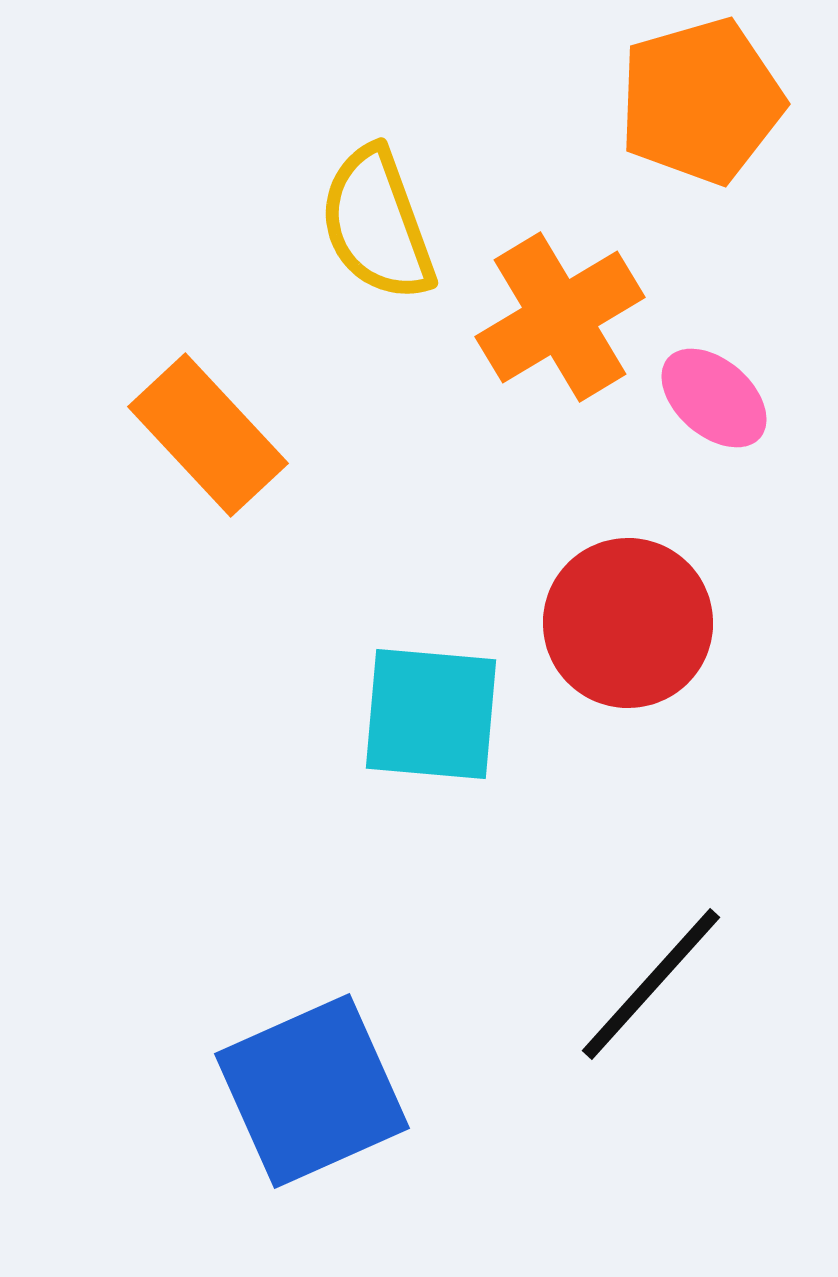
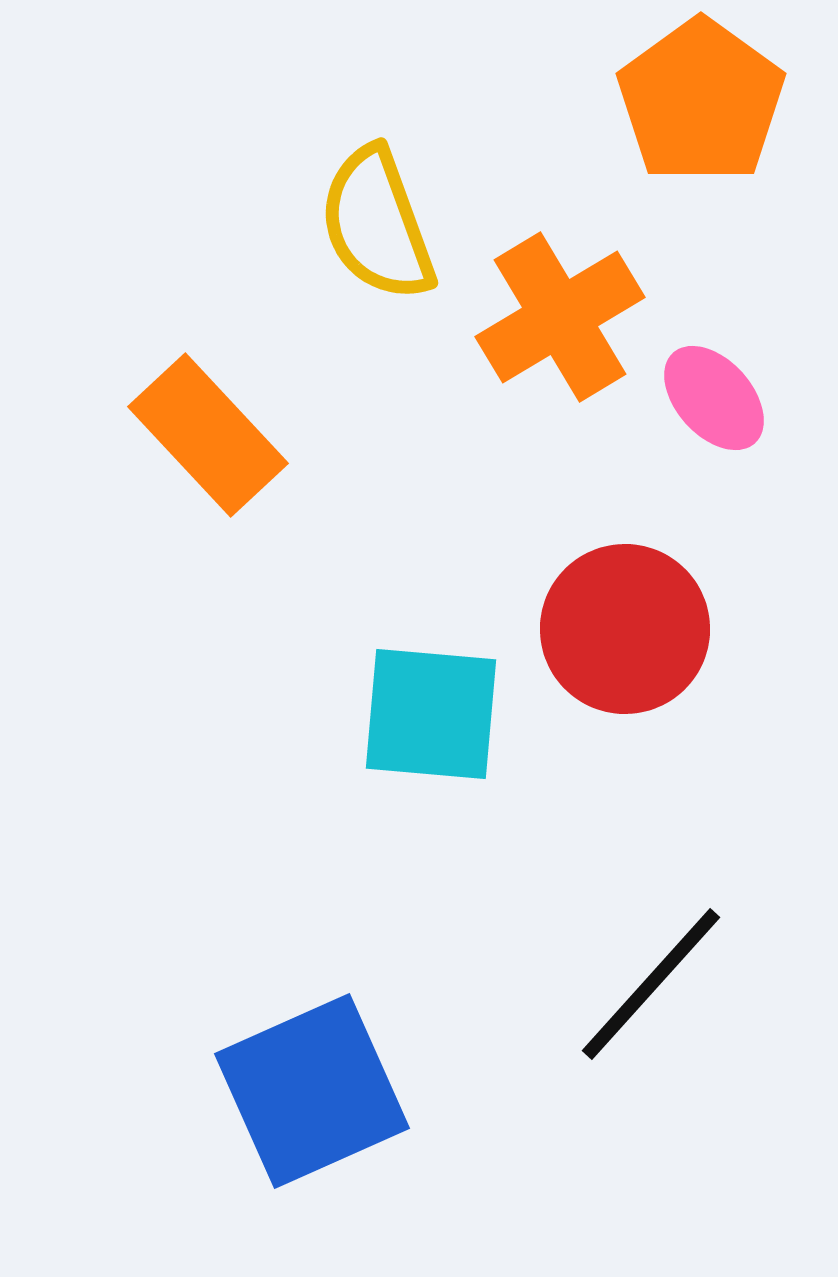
orange pentagon: rotated 20 degrees counterclockwise
pink ellipse: rotated 7 degrees clockwise
red circle: moved 3 px left, 6 px down
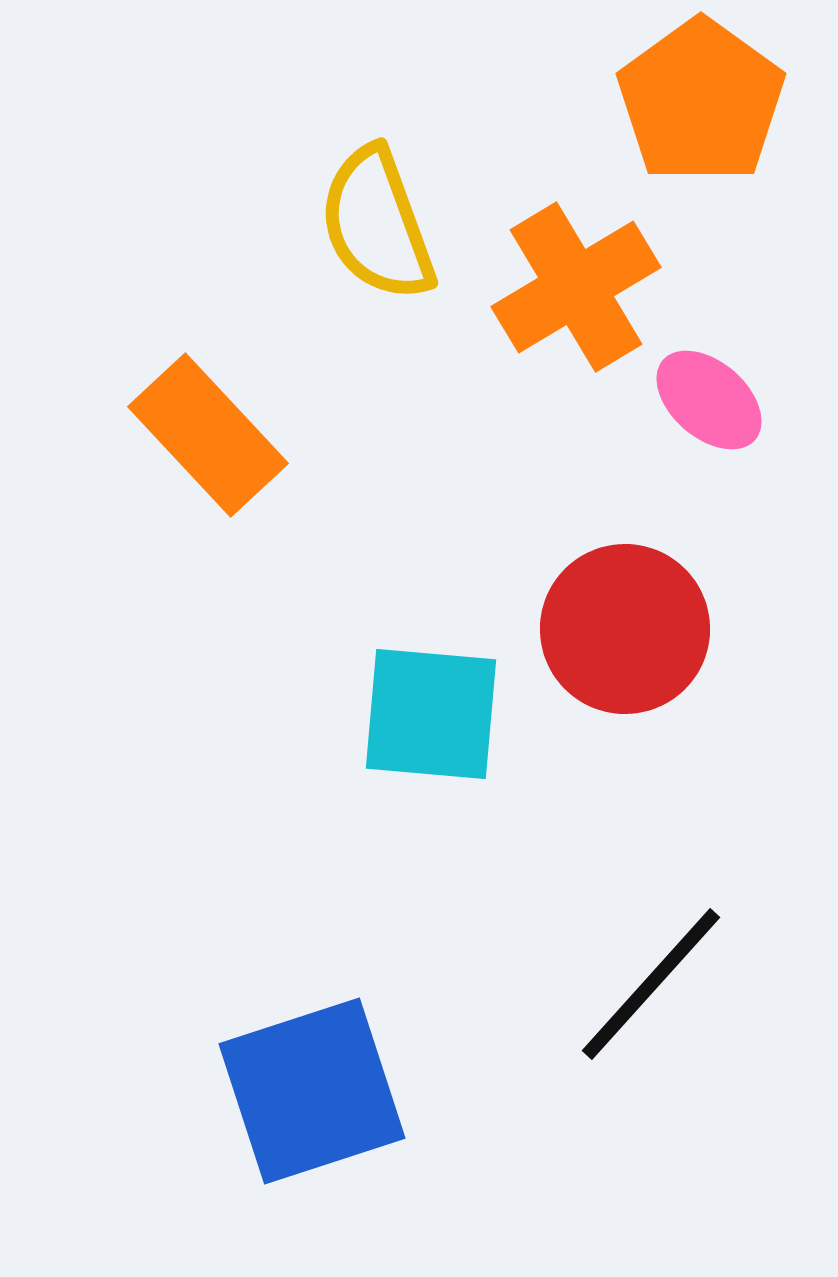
orange cross: moved 16 px right, 30 px up
pink ellipse: moved 5 px left, 2 px down; rotated 7 degrees counterclockwise
blue square: rotated 6 degrees clockwise
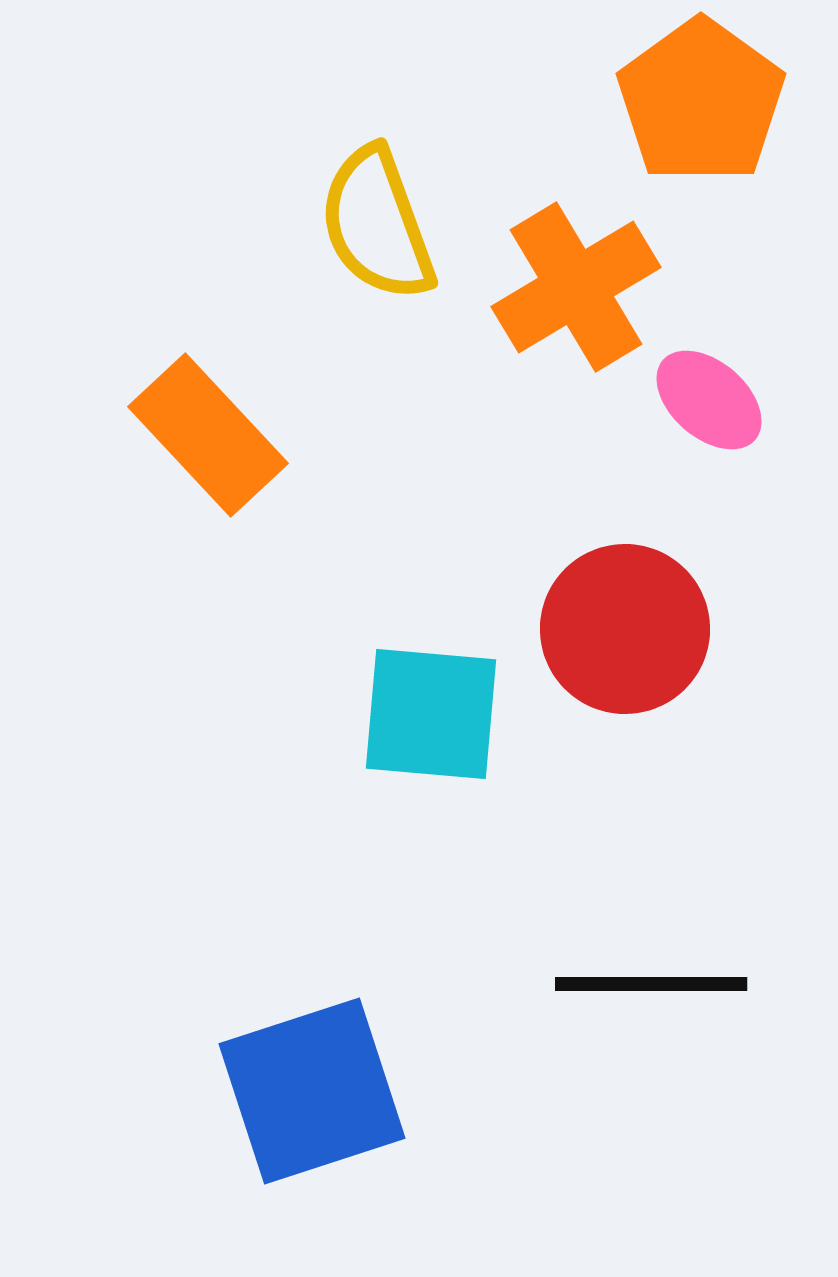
black line: rotated 48 degrees clockwise
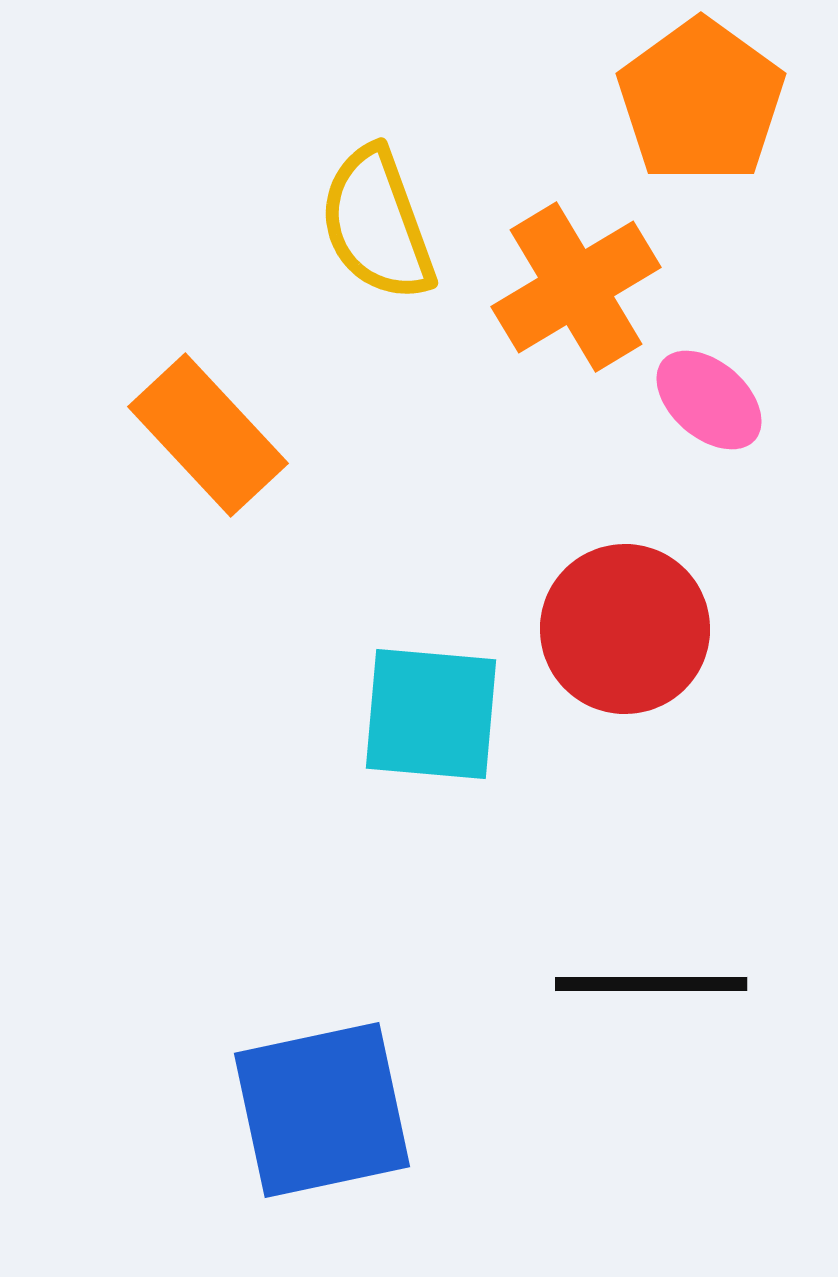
blue square: moved 10 px right, 19 px down; rotated 6 degrees clockwise
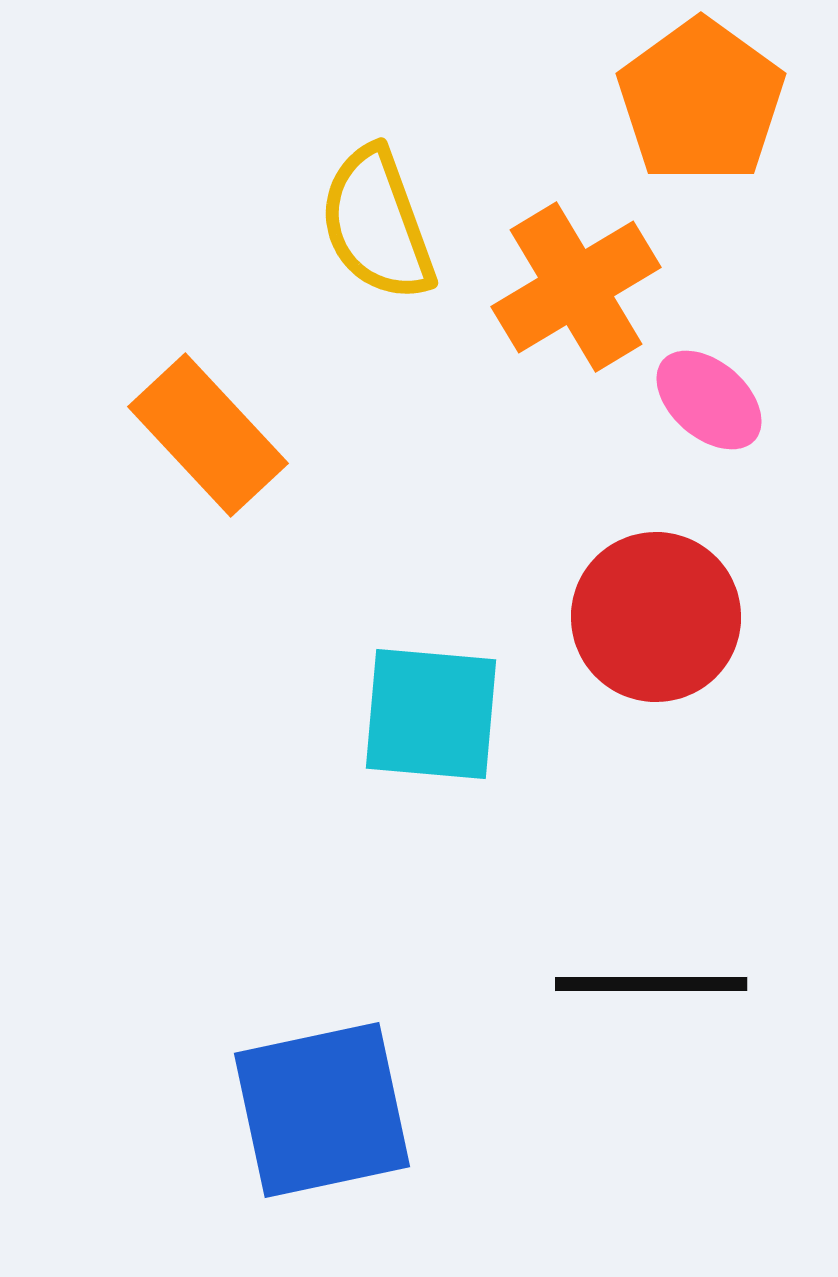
red circle: moved 31 px right, 12 px up
